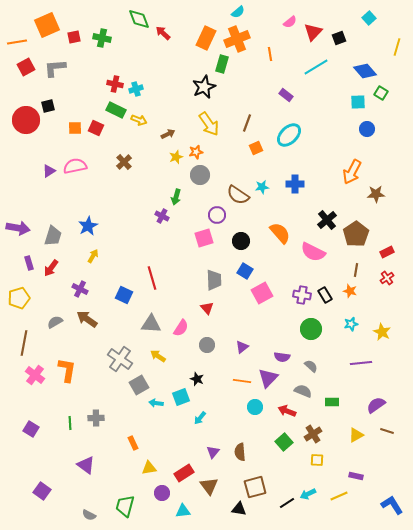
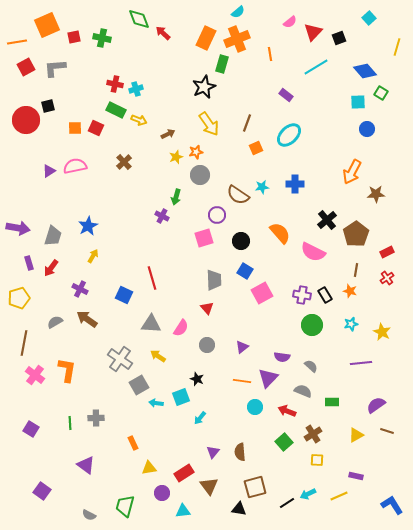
green circle at (311, 329): moved 1 px right, 4 px up
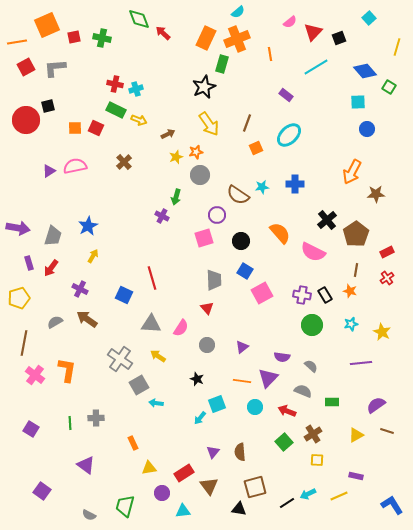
green square at (381, 93): moved 8 px right, 6 px up
cyan square at (181, 397): moved 36 px right, 7 px down
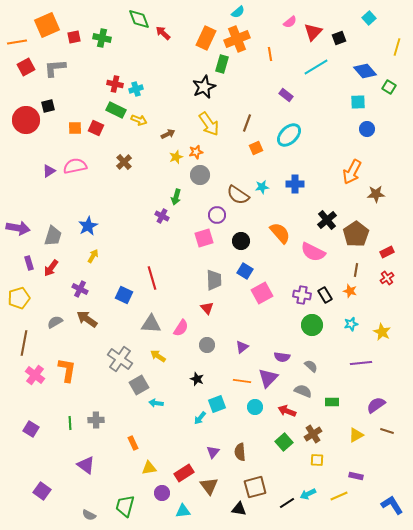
gray cross at (96, 418): moved 2 px down
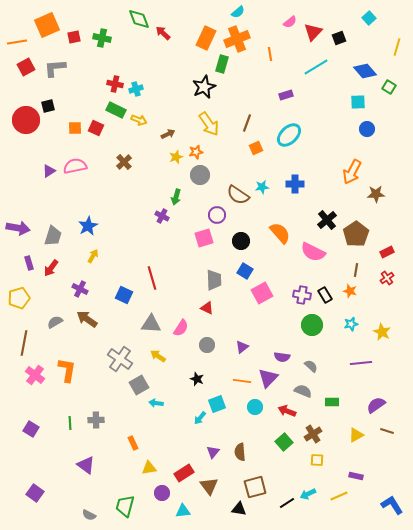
purple rectangle at (286, 95): rotated 56 degrees counterclockwise
red triangle at (207, 308): rotated 24 degrees counterclockwise
purple square at (42, 491): moved 7 px left, 2 px down
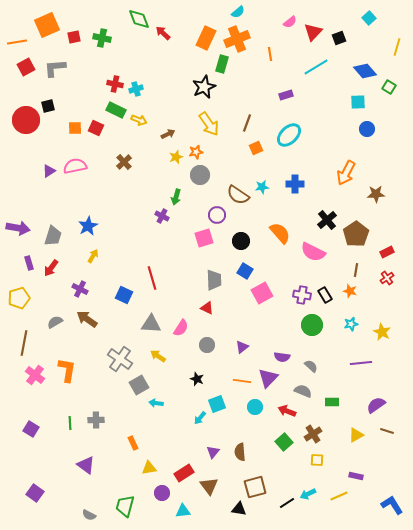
orange arrow at (352, 172): moved 6 px left, 1 px down
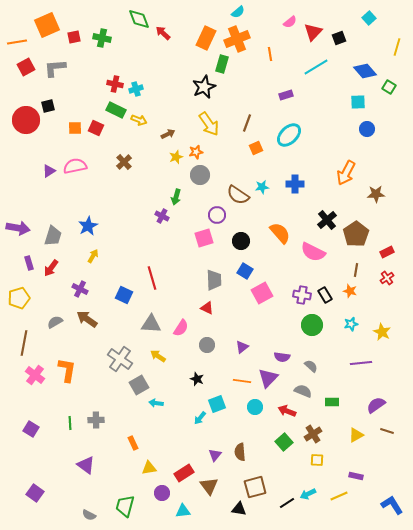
purple triangle at (213, 452): moved 2 px right, 3 px down
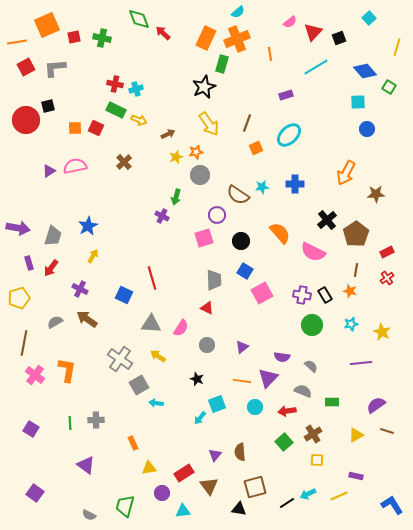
red arrow at (287, 411): rotated 30 degrees counterclockwise
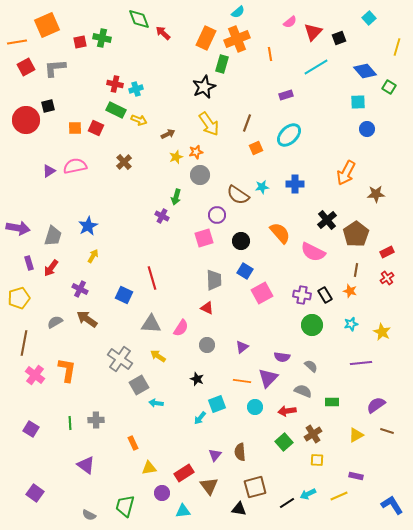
red square at (74, 37): moved 6 px right, 5 px down
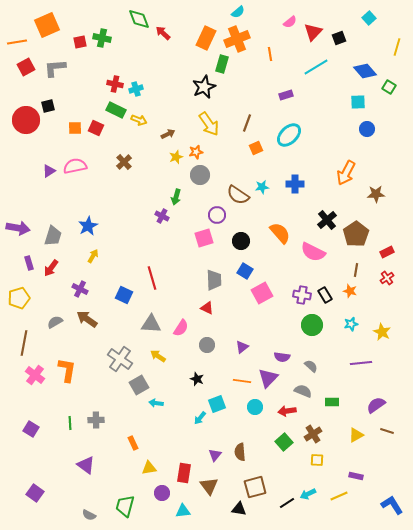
red rectangle at (184, 473): rotated 48 degrees counterclockwise
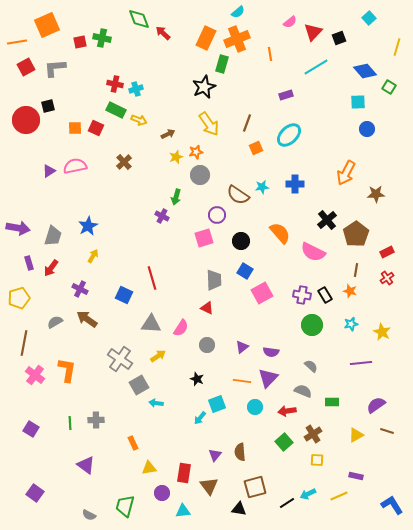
yellow arrow at (158, 356): rotated 112 degrees clockwise
purple semicircle at (282, 357): moved 11 px left, 5 px up
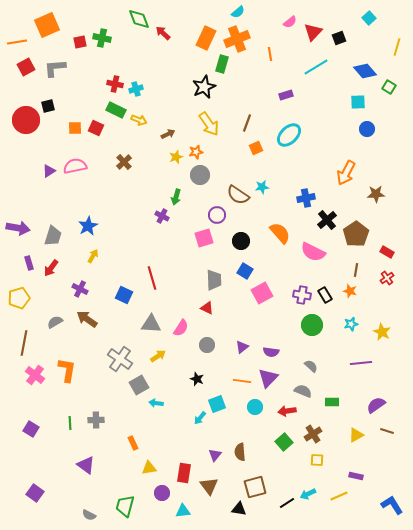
blue cross at (295, 184): moved 11 px right, 14 px down; rotated 12 degrees counterclockwise
red rectangle at (387, 252): rotated 56 degrees clockwise
